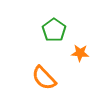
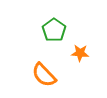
orange semicircle: moved 3 px up
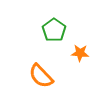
orange semicircle: moved 3 px left, 1 px down
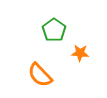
orange semicircle: moved 1 px left, 1 px up
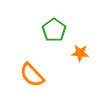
orange semicircle: moved 8 px left
